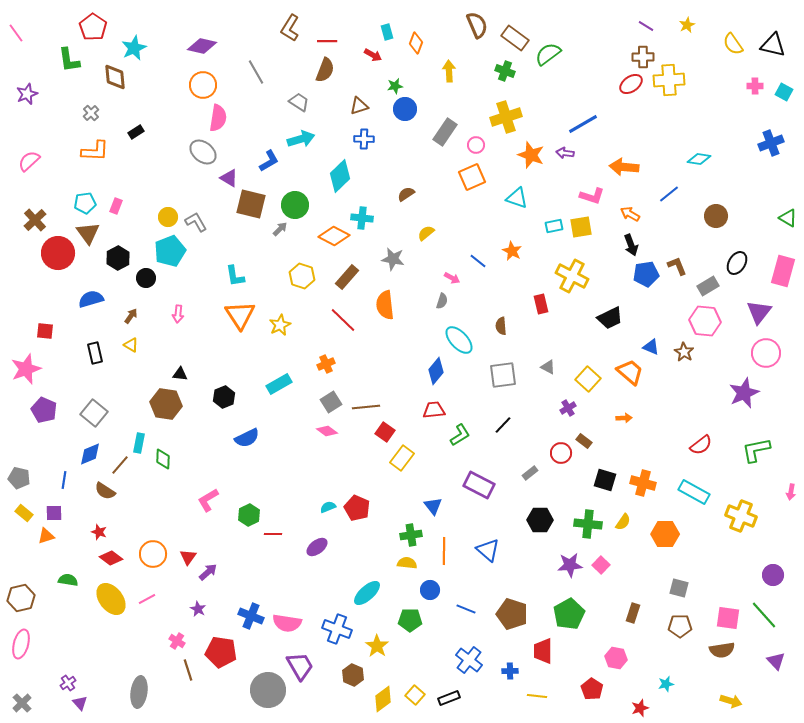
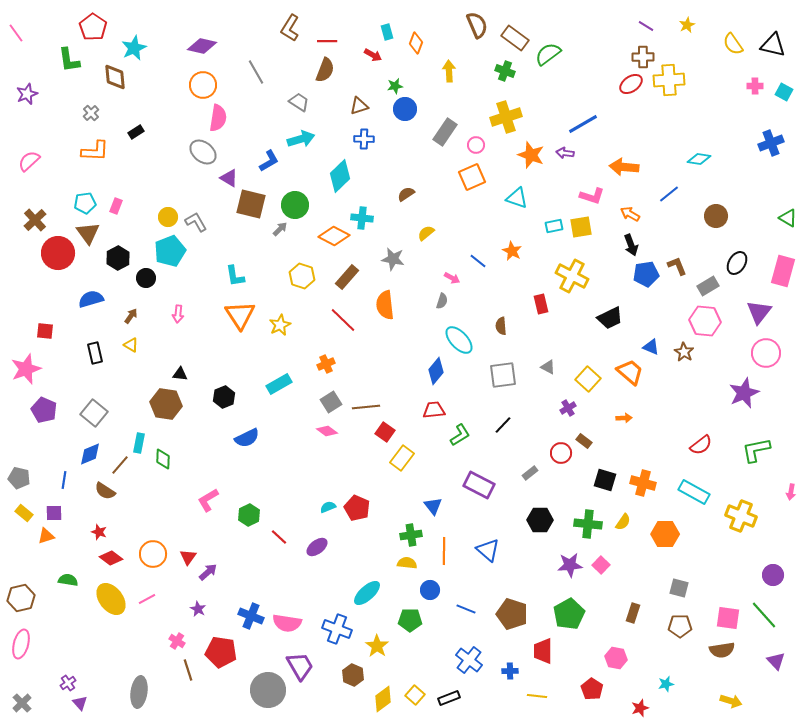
red line at (273, 534): moved 6 px right, 3 px down; rotated 42 degrees clockwise
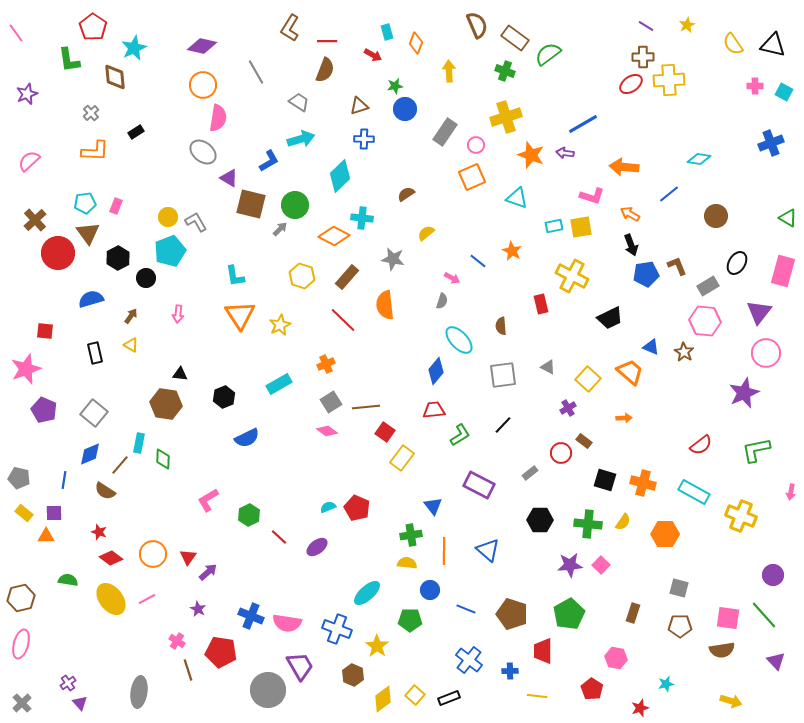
orange triangle at (46, 536): rotated 18 degrees clockwise
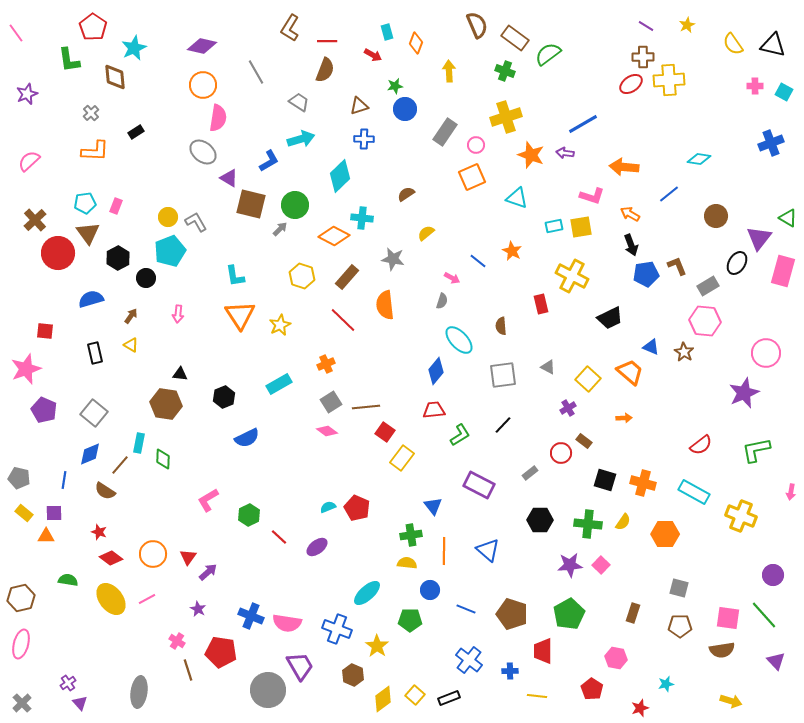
purple triangle at (759, 312): moved 74 px up
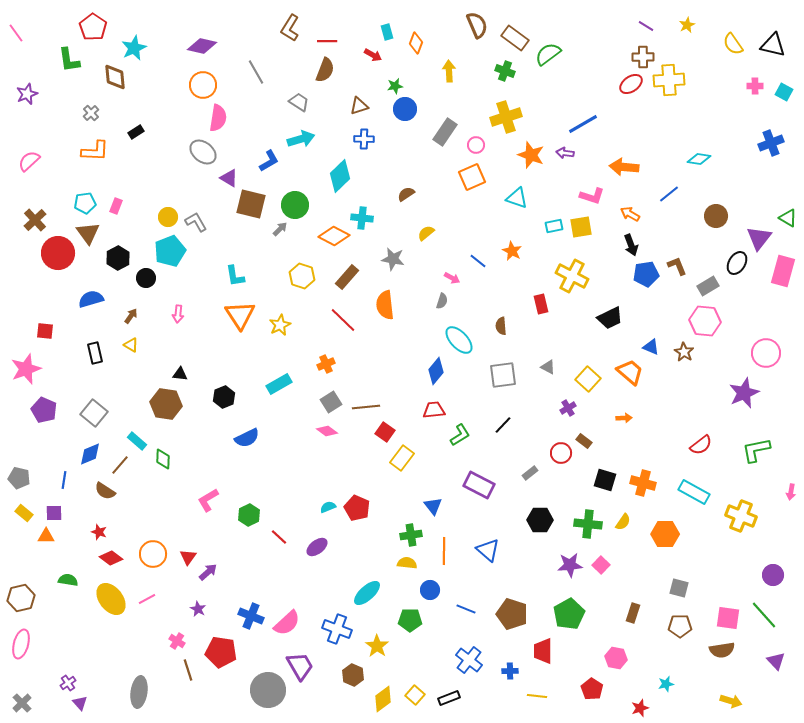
cyan rectangle at (139, 443): moved 2 px left, 2 px up; rotated 60 degrees counterclockwise
pink semicircle at (287, 623): rotated 52 degrees counterclockwise
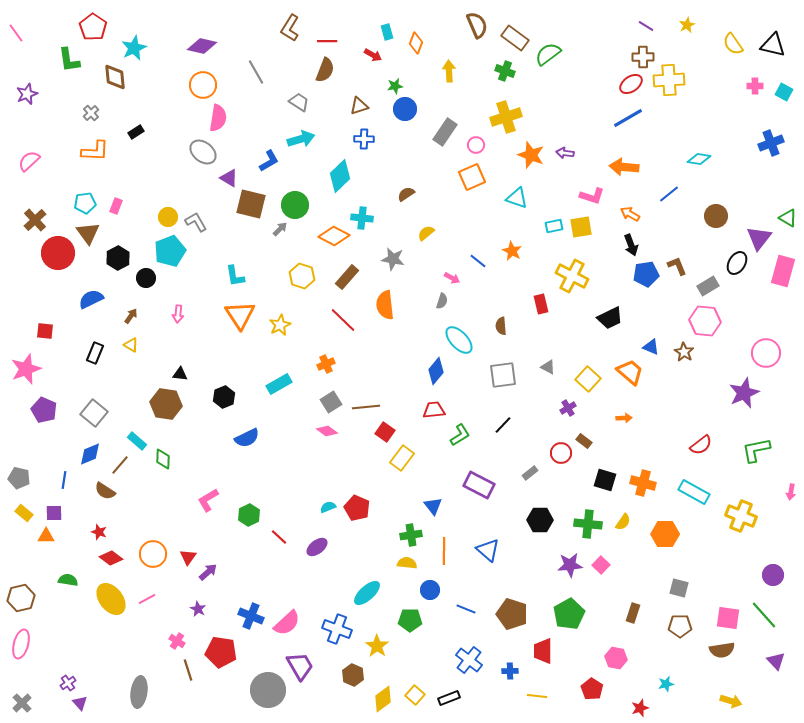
blue line at (583, 124): moved 45 px right, 6 px up
blue semicircle at (91, 299): rotated 10 degrees counterclockwise
black rectangle at (95, 353): rotated 35 degrees clockwise
